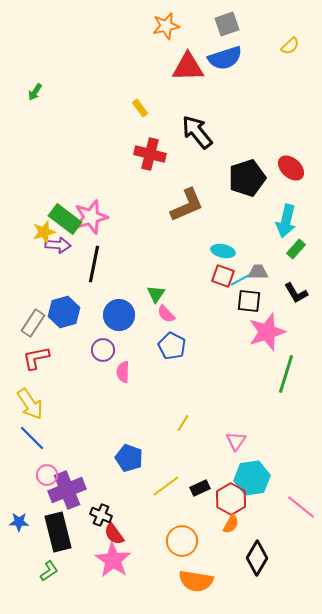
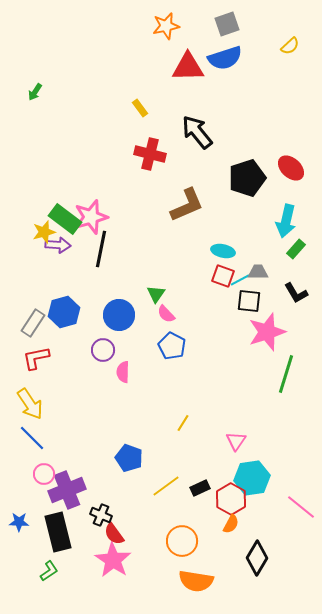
black line at (94, 264): moved 7 px right, 15 px up
pink circle at (47, 475): moved 3 px left, 1 px up
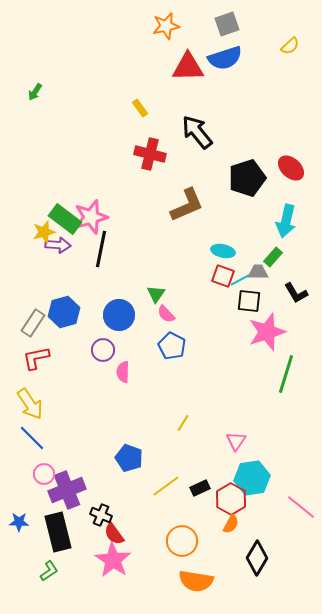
green rectangle at (296, 249): moved 23 px left, 8 px down
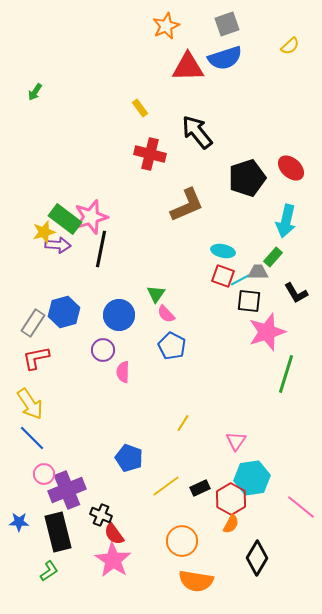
orange star at (166, 26): rotated 12 degrees counterclockwise
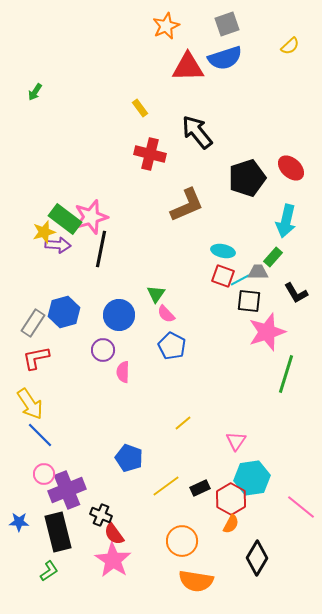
yellow line at (183, 423): rotated 18 degrees clockwise
blue line at (32, 438): moved 8 px right, 3 px up
